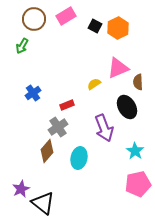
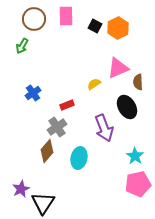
pink rectangle: rotated 60 degrees counterclockwise
gray cross: moved 1 px left
cyan star: moved 5 px down
black triangle: rotated 25 degrees clockwise
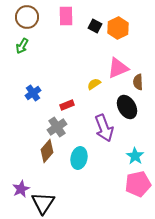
brown circle: moved 7 px left, 2 px up
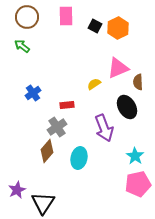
green arrow: rotated 98 degrees clockwise
red rectangle: rotated 16 degrees clockwise
purple star: moved 4 px left, 1 px down
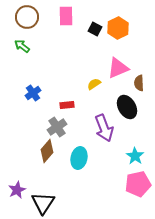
black square: moved 3 px down
brown semicircle: moved 1 px right, 1 px down
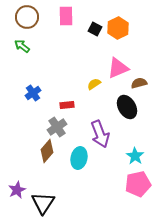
brown semicircle: rotated 77 degrees clockwise
purple arrow: moved 4 px left, 6 px down
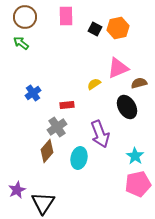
brown circle: moved 2 px left
orange hexagon: rotated 15 degrees clockwise
green arrow: moved 1 px left, 3 px up
